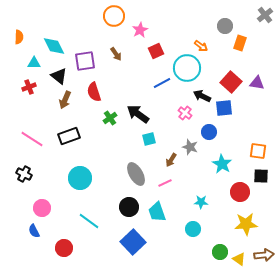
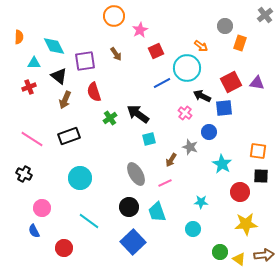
red square at (231, 82): rotated 20 degrees clockwise
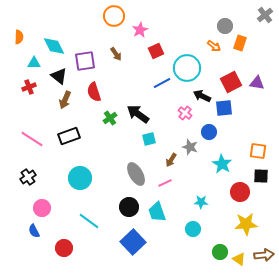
orange arrow at (201, 46): moved 13 px right
black cross at (24, 174): moved 4 px right, 3 px down; rotated 28 degrees clockwise
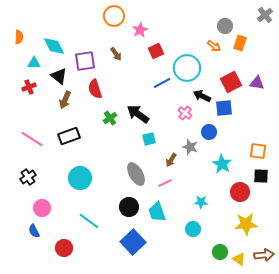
red semicircle at (94, 92): moved 1 px right, 3 px up
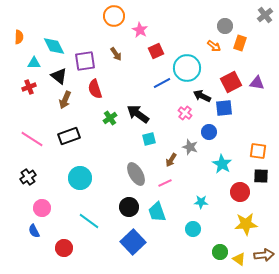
pink star at (140, 30): rotated 14 degrees counterclockwise
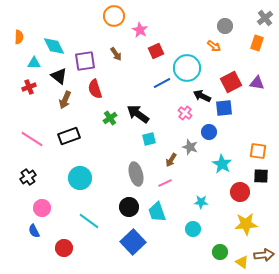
gray cross at (265, 15): moved 3 px down
orange rectangle at (240, 43): moved 17 px right
gray ellipse at (136, 174): rotated 15 degrees clockwise
yellow triangle at (239, 259): moved 3 px right, 3 px down
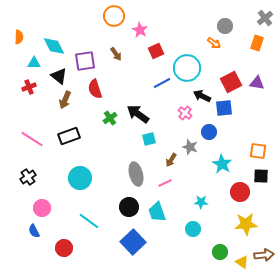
orange arrow at (214, 46): moved 3 px up
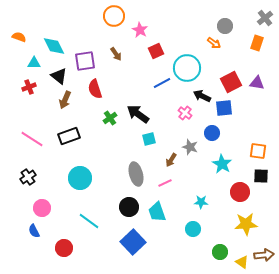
orange semicircle at (19, 37): rotated 72 degrees counterclockwise
blue circle at (209, 132): moved 3 px right, 1 px down
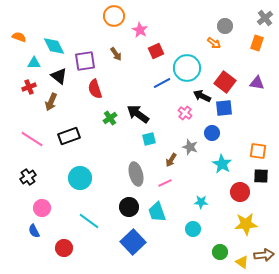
red square at (231, 82): moved 6 px left; rotated 25 degrees counterclockwise
brown arrow at (65, 100): moved 14 px left, 2 px down
